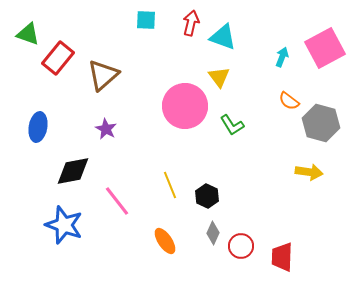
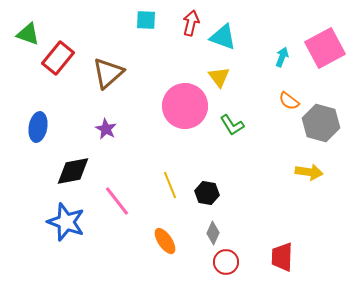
brown triangle: moved 5 px right, 2 px up
black hexagon: moved 3 px up; rotated 15 degrees counterclockwise
blue star: moved 2 px right, 3 px up
red circle: moved 15 px left, 16 px down
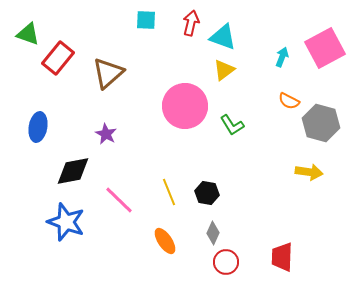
yellow triangle: moved 5 px right, 7 px up; rotated 30 degrees clockwise
orange semicircle: rotated 10 degrees counterclockwise
purple star: moved 5 px down
yellow line: moved 1 px left, 7 px down
pink line: moved 2 px right, 1 px up; rotated 8 degrees counterclockwise
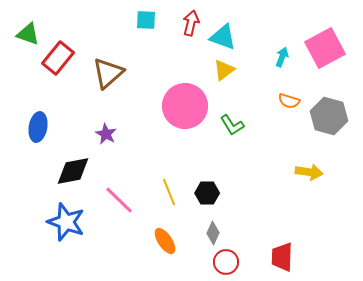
orange semicircle: rotated 10 degrees counterclockwise
gray hexagon: moved 8 px right, 7 px up
black hexagon: rotated 10 degrees counterclockwise
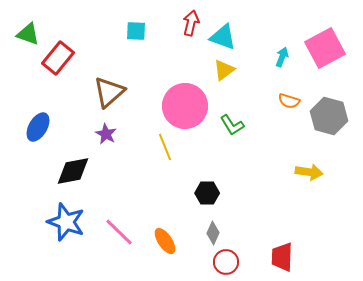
cyan square: moved 10 px left, 11 px down
brown triangle: moved 1 px right, 19 px down
blue ellipse: rotated 20 degrees clockwise
yellow line: moved 4 px left, 45 px up
pink line: moved 32 px down
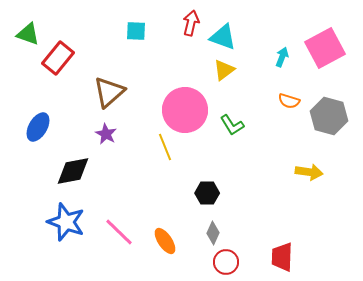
pink circle: moved 4 px down
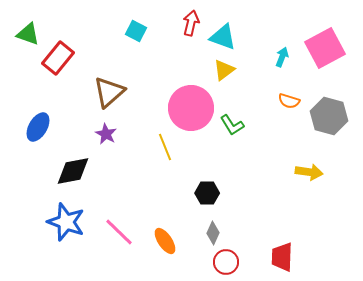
cyan square: rotated 25 degrees clockwise
pink circle: moved 6 px right, 2 px up
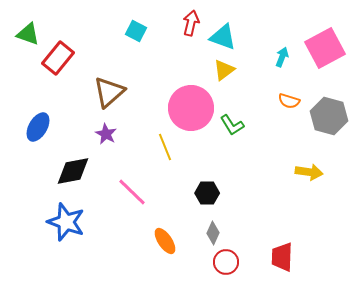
pink line: moved 13 px right, 40 px up
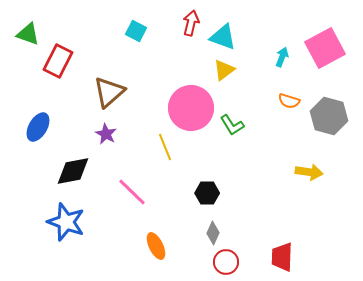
red rectangle: moved 3 px down; rotated 12 degrees counterclockwise
orange ellipse: moved 9 px left, 5 px down; rotated 8 degrees clockwise
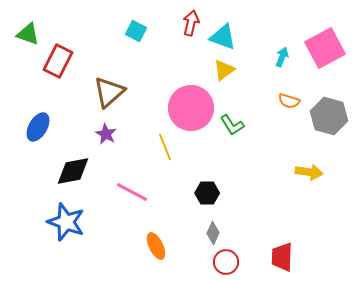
pink line: rotated 16 degrees counterclockwise
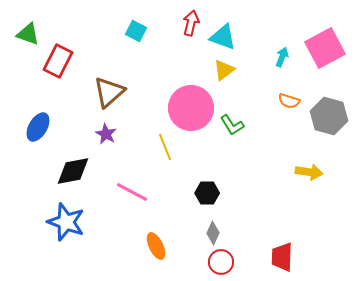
red circle: moved 5 px left
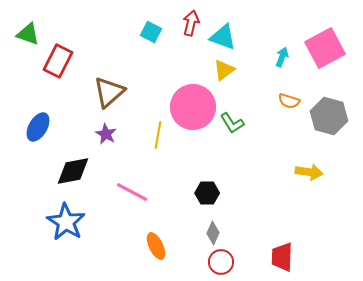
cyan square: moved 15 px right, 1 px down
pink circle: moved 2 px right, 1 px up
green L-shape: moved 2 px up
yellow line: moved 7 px left, 12 px up; rotated 32 degrees clockwise
blue star: rotated 12 degrees clockwise
